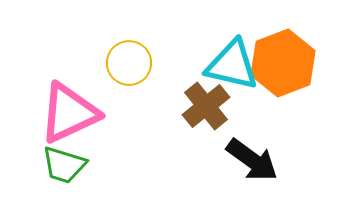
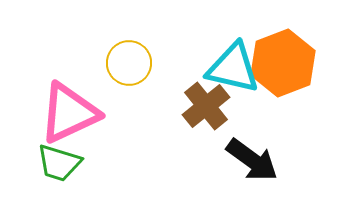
cyan triangle: moved 1 px right, 3 px down
green trapezoid: moved 5 px left, 2 px up
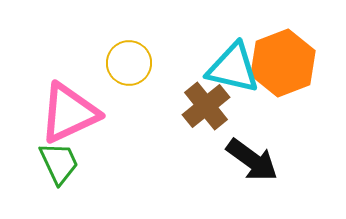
green trapezoid: rotated 132 degrees counterclockwise
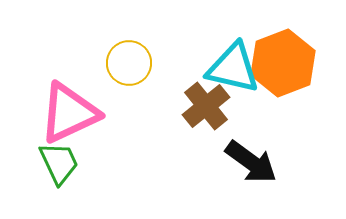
black arrow: moved 1 px left, 2 px down
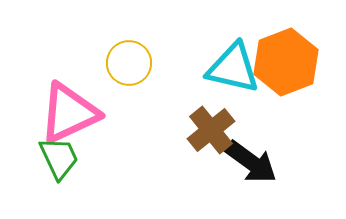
orange hexagon: moved 3 px right, 1 px up
brown cross: moved 5 px right, 24 px down
green trapezoid: moved 5 px up
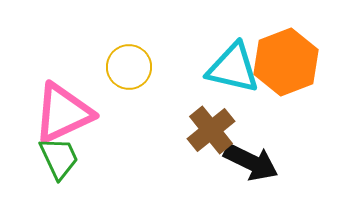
yellow circle: moved 4 px down
pink triangle: moved 6 px left
black arrow: rotated 10 degrees counterclockwise
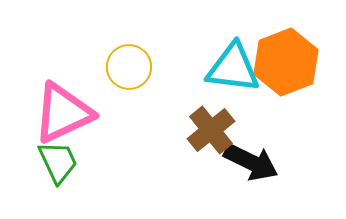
cyan triangle: rotated 6 degrees counterclockwise
green trapezoid: moved 1 px left, 4 px down
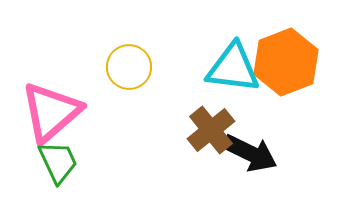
pink triangle: moved 12 px left, 1 px up; rotated 16 degrees counterclockwise
black arrow: moved 1 px left, 9 px up
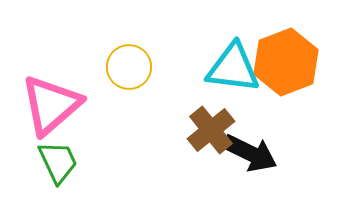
pink triangle: moved 7 px up
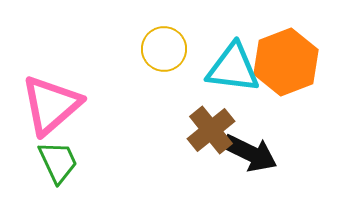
yellow circle: moved 35 px right, 18 px up
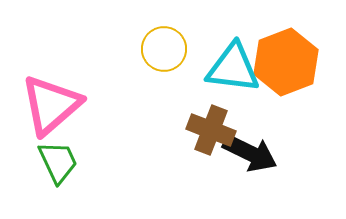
brown cross: rotated 30 degrees counterclockwise
